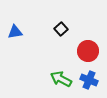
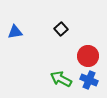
red circle: moved 5 px down
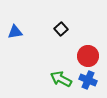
blue cross: moved 1 px left
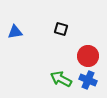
black square: rotated 32 degrees counterclockwise
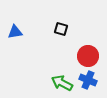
green arrow: moved 1 px right, 4 px down
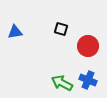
red circle: moved 10 px up
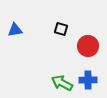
blue triangle: moved 2 px up
blue cross: rotated 24 degrees counterclockwise
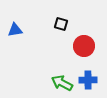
black square: moved 5 px up
red circle: moved 4 px left
